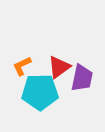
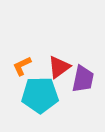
purple trapezoid: moved 1 px right, 1 px down
cyan pentagon: moved 3 px down
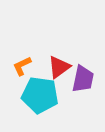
cyan pentagon: rotated 9 degrees clockwise
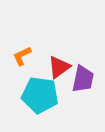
orange L-shape: moved 10 px up
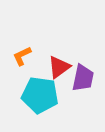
purple trapezoid: moved 1 px up
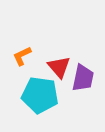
red triangle: rotated 35 degrees counterclockwise
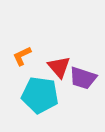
purple trapezoid: rotated 96 degrees clockwise
